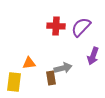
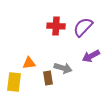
purple semicircle: moved 2 px right
purple arrow: moved 2 px left; rotated 42 degrees clockwise
gray arrow: rotated 30 degrees clockwise
brown rectangle: moved 3 px left
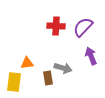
purple arrow: rotated 96 degrees clockwise
orange triangle: moved 2 px left
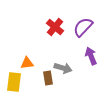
red cross: moved 1 px left, 1 px down; rotated 36 degrees clockwise
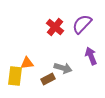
purple semicircle: moved 1 px left, 3 px up
brown rectangle: moved 1 px down; rotated 72 degrees clockwise
yellow rectangle: moved 1 px right, 6 px up
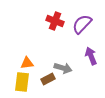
red cross: moved 6 px up; rotated 18 degrees counterclockwise
yellow rectangle: moved 7 px right, 6 px down
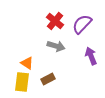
red cross: rotated 18 degrees clockwise
orange triangle: rotated 40 degrees clockwise
gray arrow: moved 7 px left, 22 px up
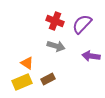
red cross: rotated 18 degrees counterclockwise
purple arrow: rotated 60 degrees counterclockwise
yellow rectangle: rotated 60 degrees clockwise
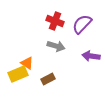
yellow rectangle: moved 4 px left, 8 px up
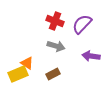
brown rectangle: moved 5 px right, 5 px up
